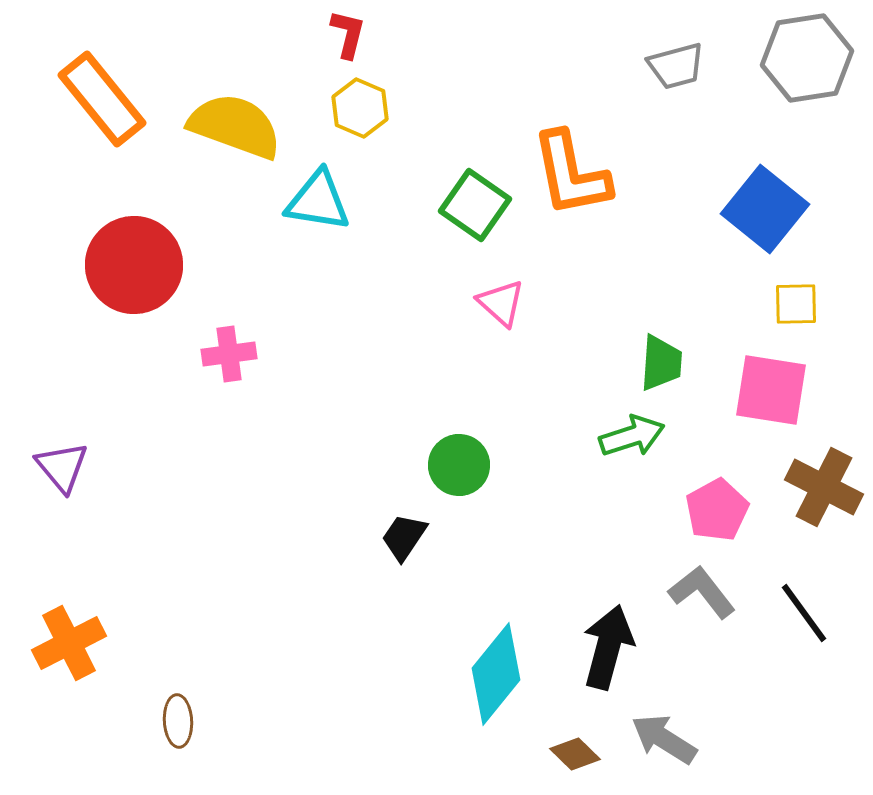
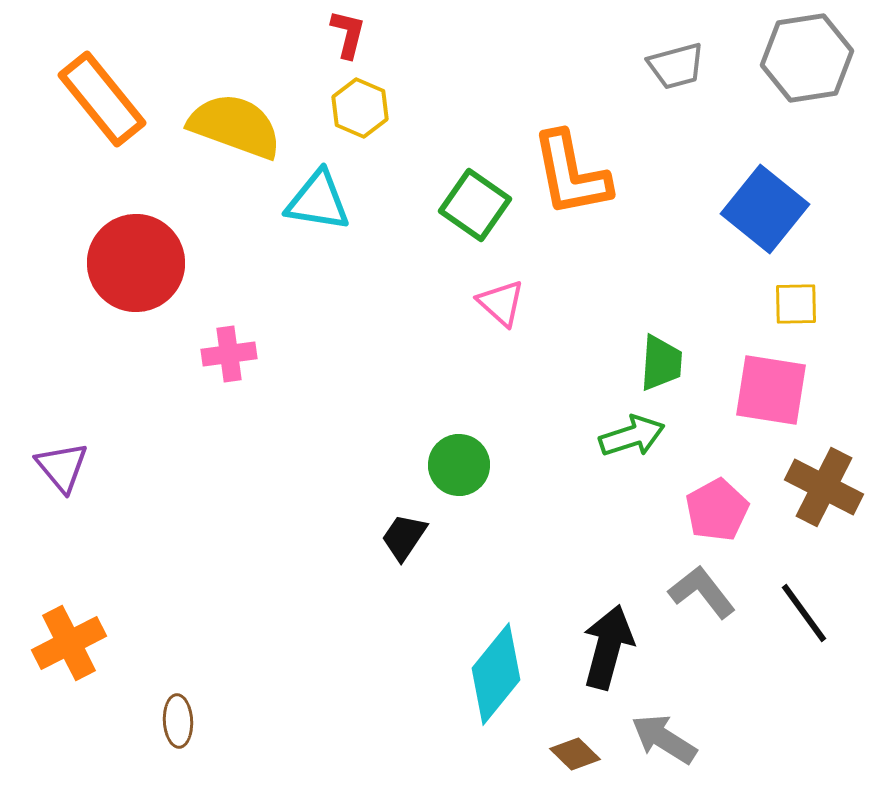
red circle: moved 2 px right, 2 px up
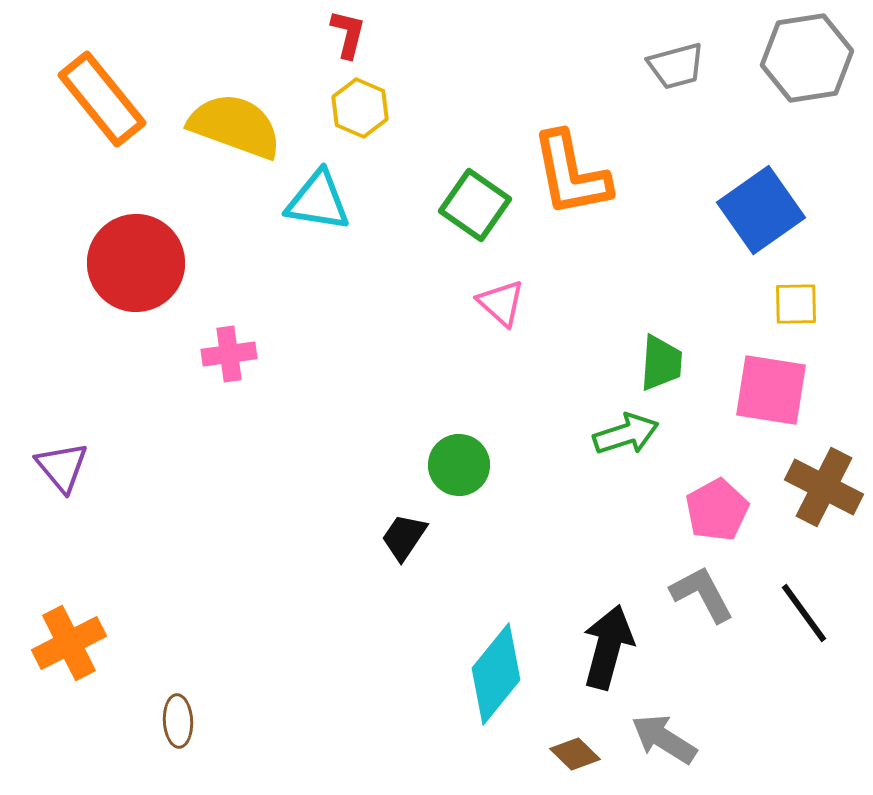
blue square: moved 4 px left, 1 px down; rotated 16 degrees clockwise
green arrow: moved 6 px left, 2 px up
gray L-shape: moved 2 px down; rotated 10 degrees clockwise
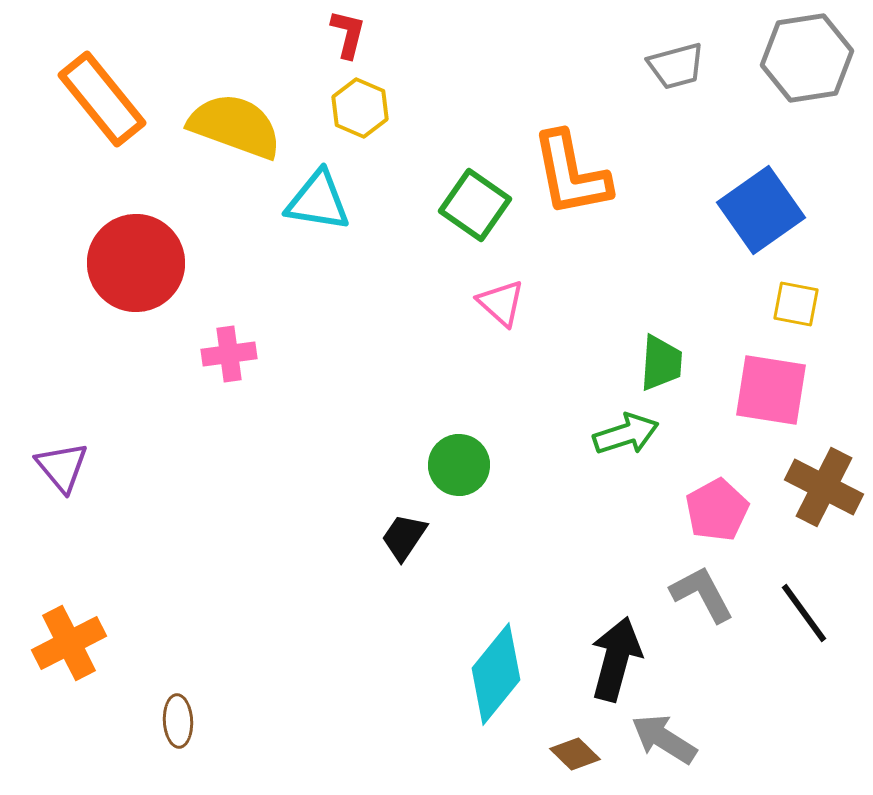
yellow square: rotated 12 degrees clockwise
black arrow: moved 8 px right, 12 px down
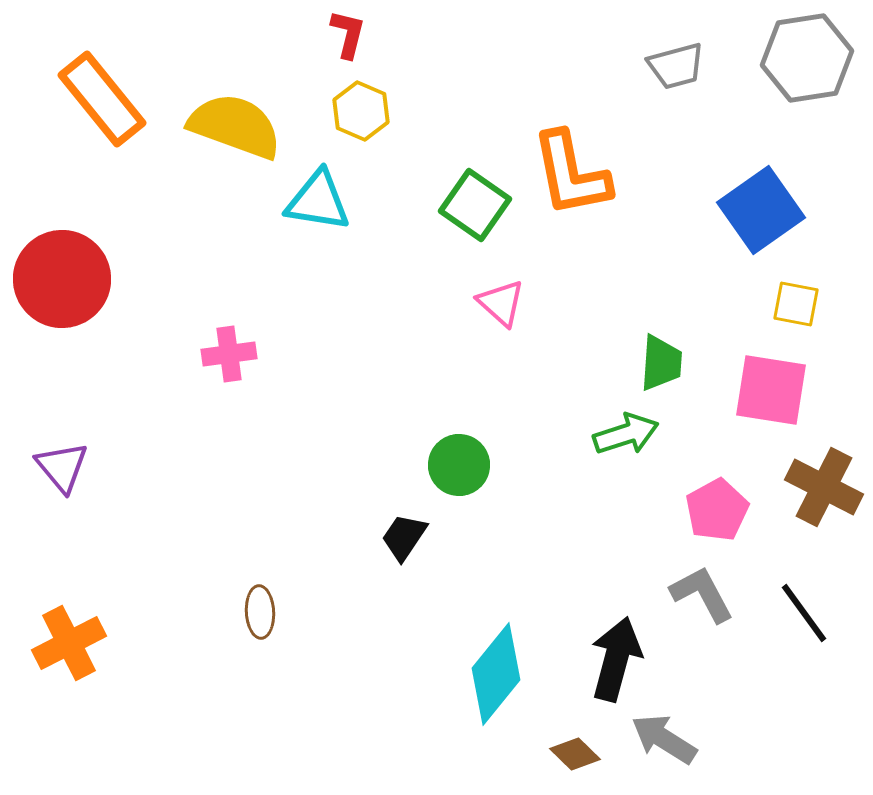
yellow hexagon: moved 1 px right, 3 px down
red circle: moved 74 px left, 16 px down
brown ellipse: moved 82 px right, 109 px up
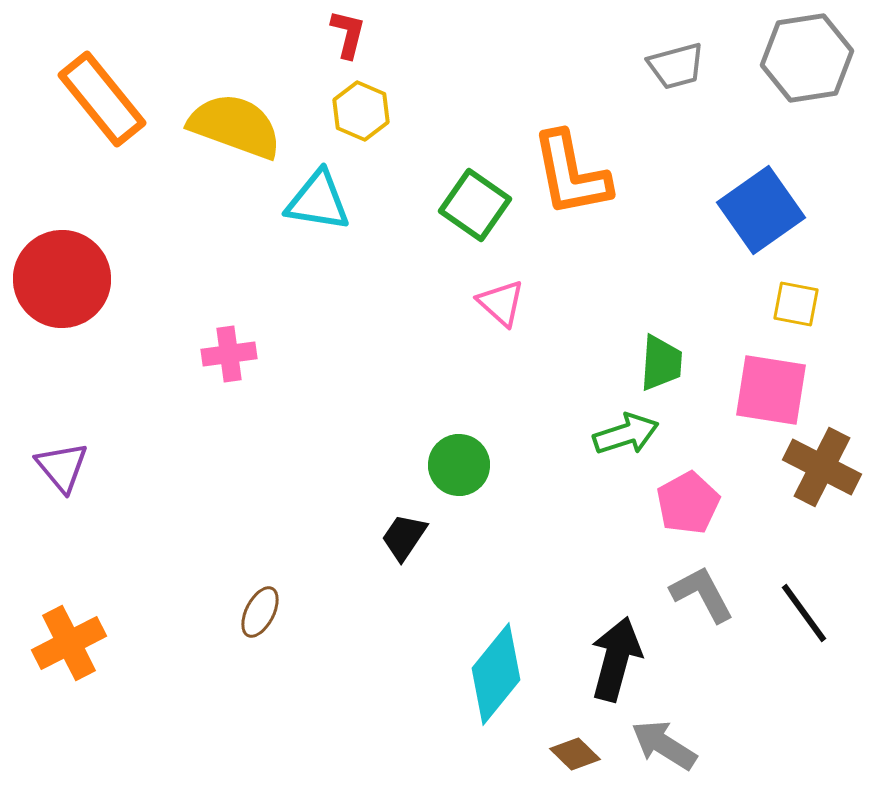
brown cross: moved 2 px left, 20 px up
pink pentagon: moved 29 px left, 7 px up
brown ellipse: rotated 30 degrees clockwise
gray arrow: moved 6 px down
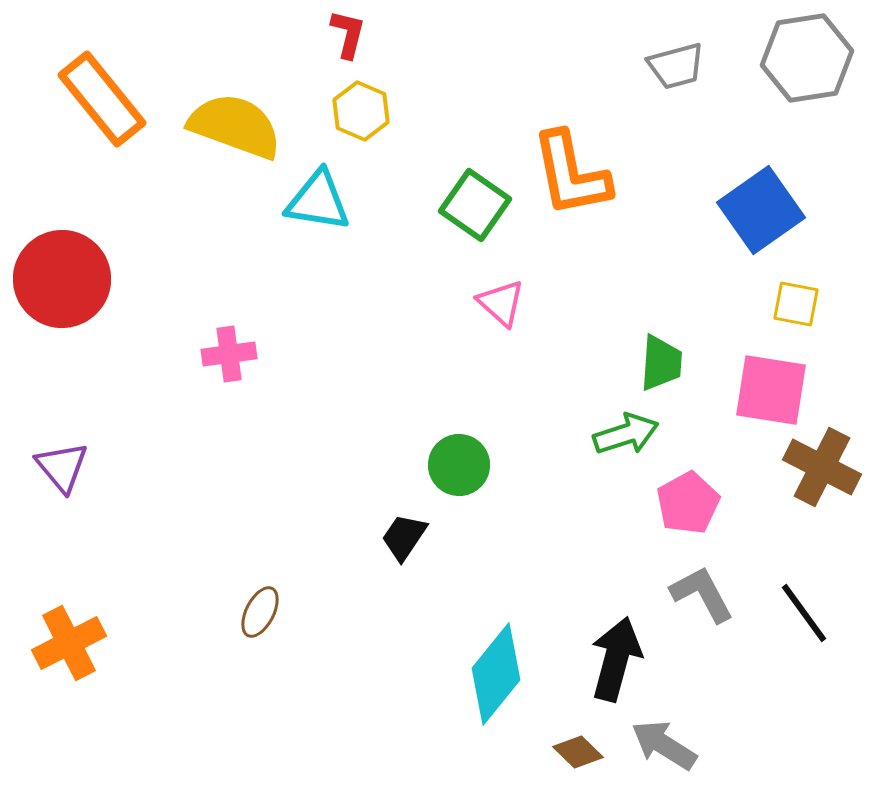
brown diamond: moved 3 px right, 2 px up
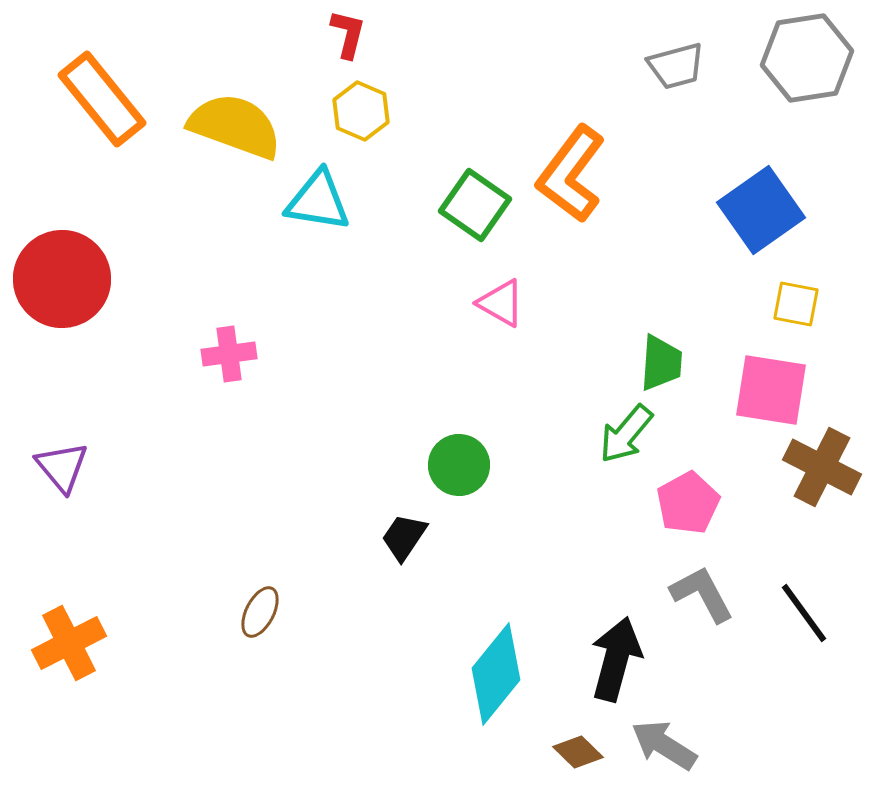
orange L-shape: rotated 48 degrees clockwise
pink triangle: rotated 12 degrees counterclockwise
green arrow: rotated 148 degrees clockwise
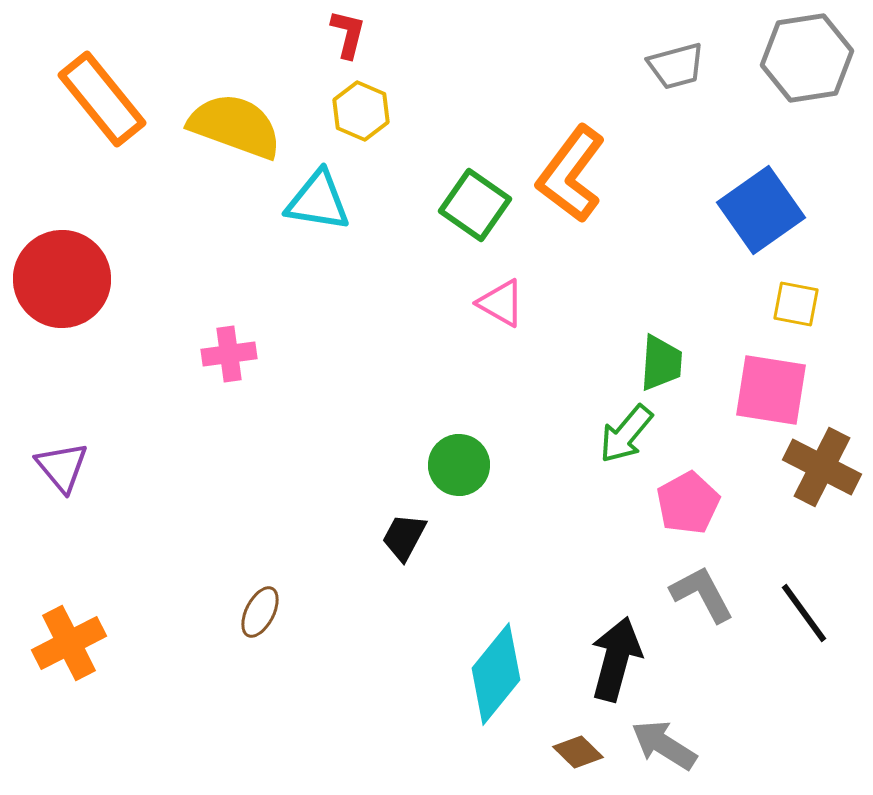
black trapezoid: rotated 6 degrees counterclockwise
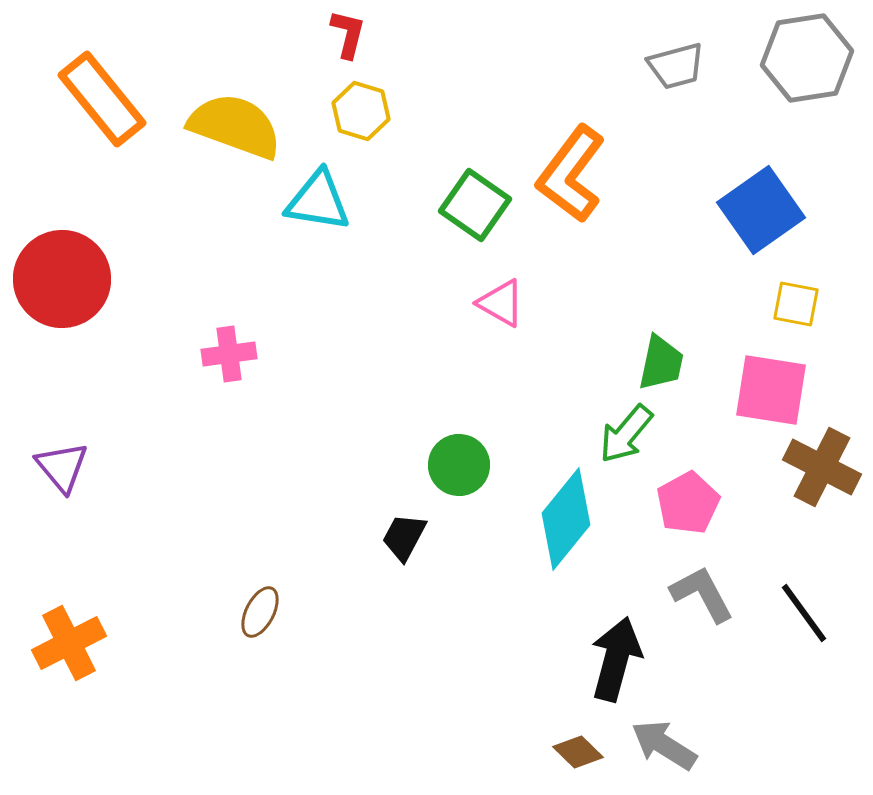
yellow hexagon: rotated 6 degrees counterclockwise
green trapezoid: rotated 8 degrees clockwise
cyan diamond: moved 70 px right, 155 px up
